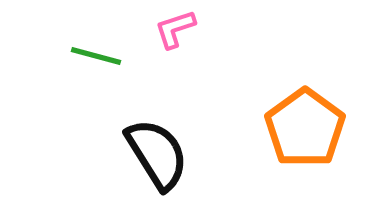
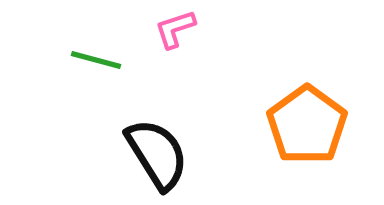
green line: moved 4 px down
orange pentagon: moved 2 px right, 3 px up
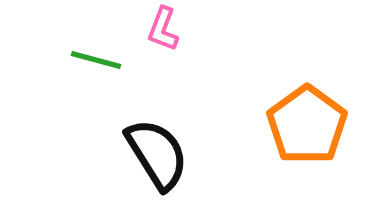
pink L-shape: moved 12 px left; rotated 51 degrees counterclockwise
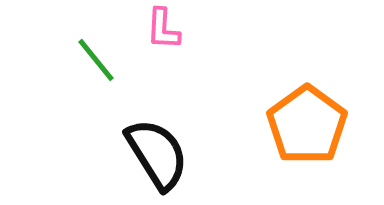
pink L-shape: rotated 18 degrees counterclockwise
green line: rotated 36 degrees clockwise
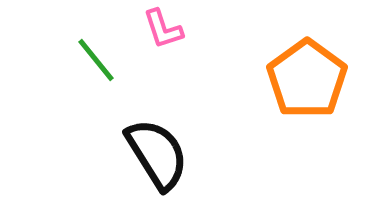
pink L-shape: rotated 21 degrees counterclockwise
orange pentagon: moved 46 px up
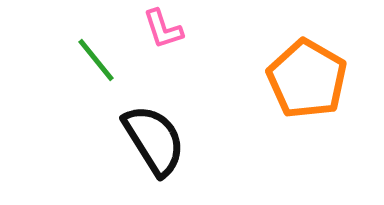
orange pentagon: rotated 6 degrees counterclockwise
black semicircle: moved 3 px left, 14 px up
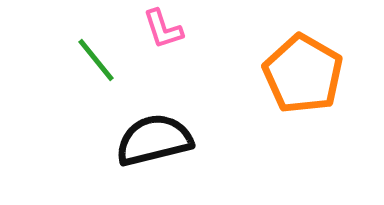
orange pentagon: moved 4 px left, 5 px up
black semicircle: rotated 72 degrees counterclockwise
